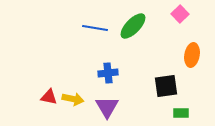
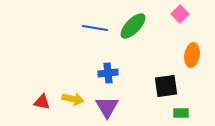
red triangle: moved 7 px left, 5 px down
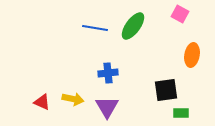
pink square: rotated 18 degrees counterclockwise
green ellipse: rotated 8 degrees counterclockwise
black square: moved 4 px down
red triangle: rotated 12 degrees clockwise
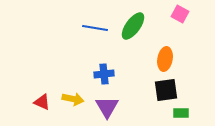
orange ellipse: moved 27 px left, 4 px down
blue cross: moved 4 px left, 1 px down
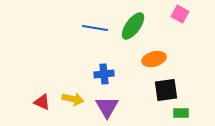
orange ellipse: moved 11 px left; rotated 65 degrees clockwise
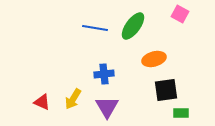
yellow arrow: rotated 110 degrees clockwise
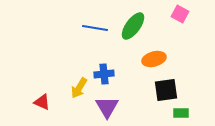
yellow arrow: moved 6 px right, 11 px up
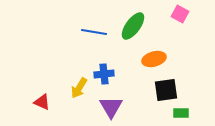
blue line: moved 1 px left, 4 px down
purple triangle: moved 4 px right
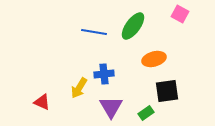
black square: moved 1 px right, 1 px down
green rectangle: moved 35 px left; rotated 35 degrees counterclockwise
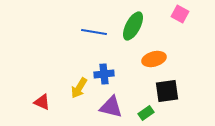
green ellipse: rotated 8 degrees counterclockwise
purple triangle: rotated 45 degrees counterclockwise
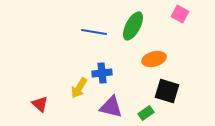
blue cross: moved 2 px left, 1 px up
black square: rotated 25 degrees clockwise
red triangle: moved 2 px left, 2 px down; rotated 18 degrees clockwise
